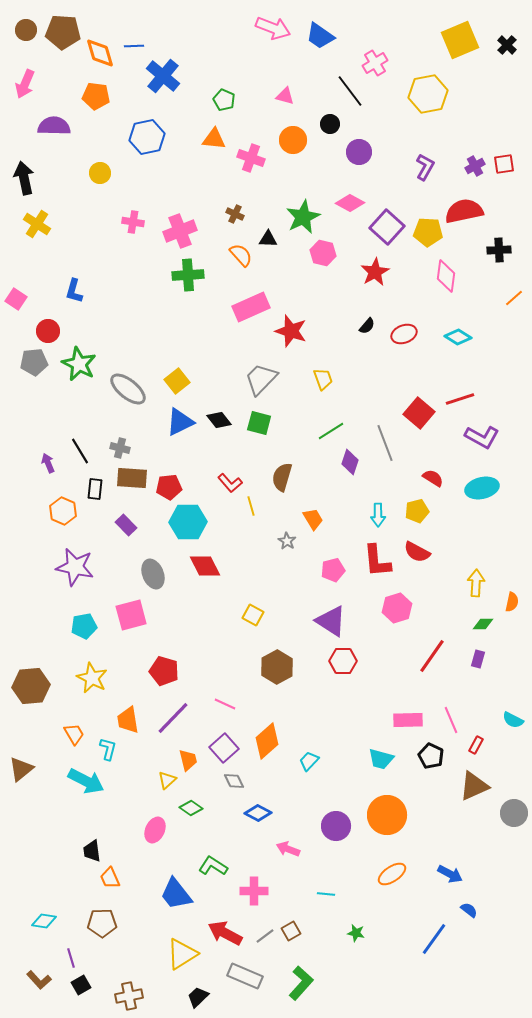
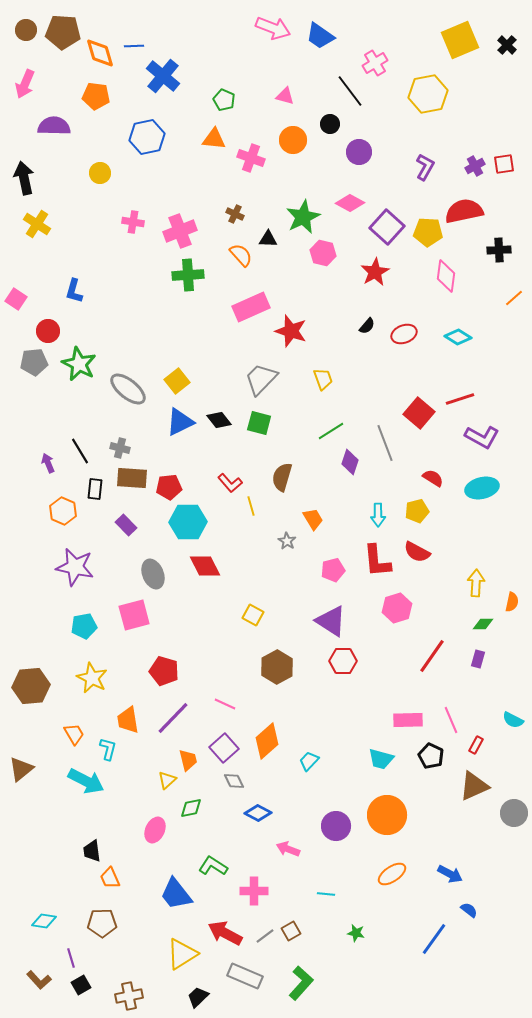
pink square at (131, 615): moved 3 px right
green diamond at (191, 808): rotated 45 degrees counterclockwise
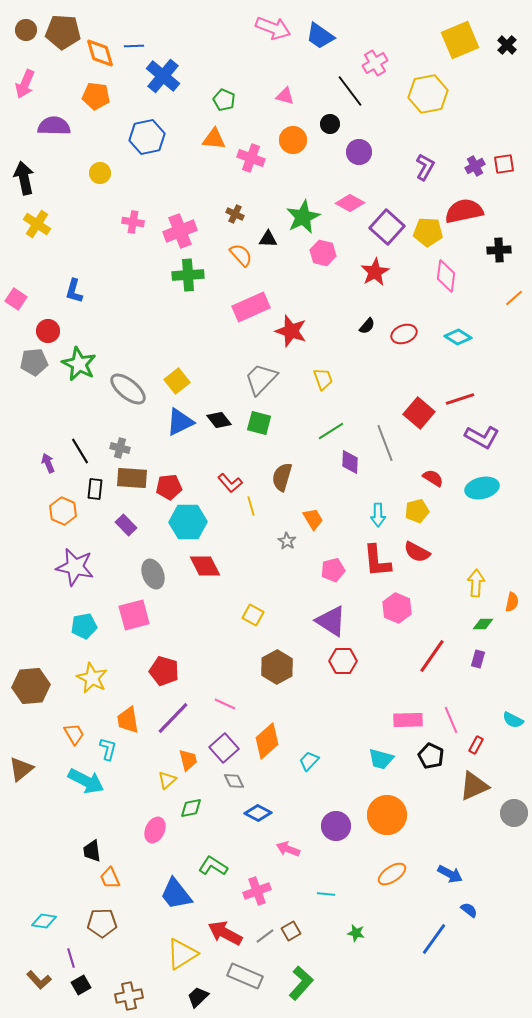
purple diamond at (350, 462): rotated 15 degrees counterclockwise
pink hexagon at (397, 608): rotated 20 degrees counterclockwise
pink cross at (254, 891): moved 3 px right; rotated 20 degrees counterclockwise
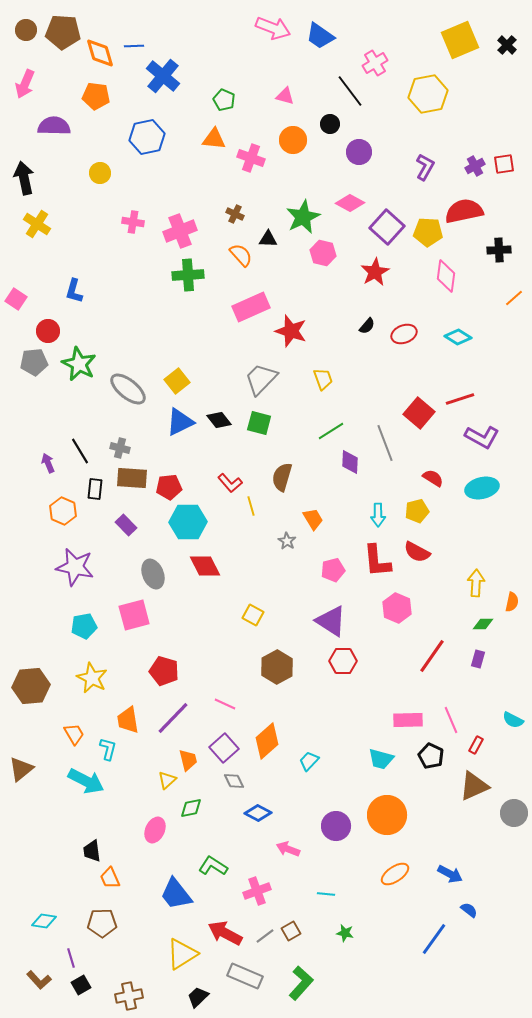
orange ellipse at (392, 874): moved 3 px right
green star at (356, 933): moved 11 px left
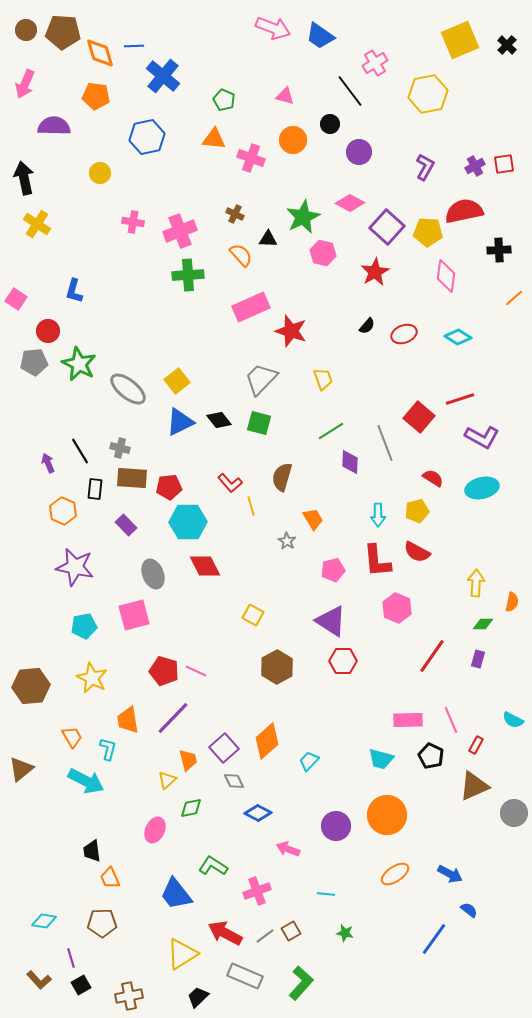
red square at (419, 413): moved 4 px down
pink line at (225, 704): moved 29 px left, 33 px up
orange trapezoid at (74, 734): moved 2 px left, 3 px down
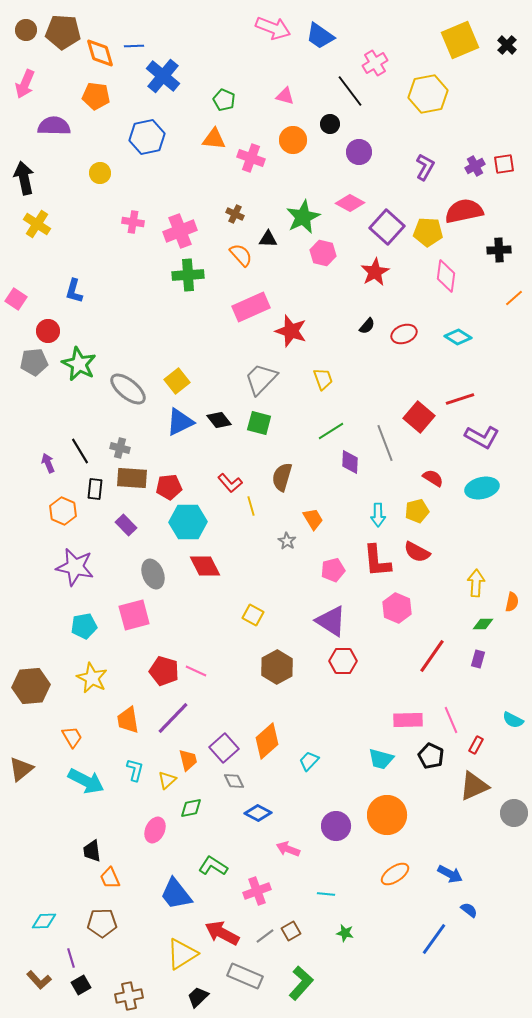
cyan L-shape at (108, 749): moved 27 px right, 21 px down
cyan diamond at (44, 921): rotated 10 degrees counterclockwise
red arrow at (225, 933): moved 3 px left
